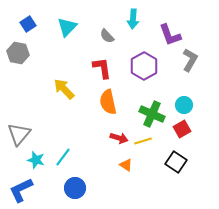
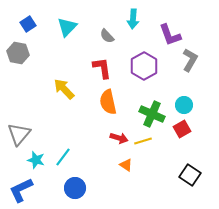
black square: moved 14 px right, 13 px down
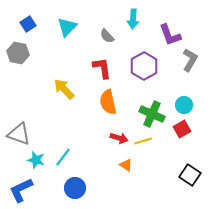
gray triangle: rotated 50 degrees counterclockwise
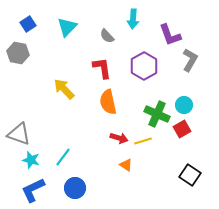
green cross: moved 5 px right
cyan star: moved 5 px left
blue L-shape: moved 12 px right
